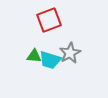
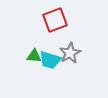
red square: moved 6 px right
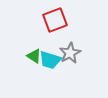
green triangle: rotated 28 degrees clockwise
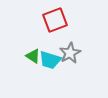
green triangle: moved 1 px left
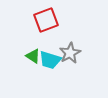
red square: moved 9 px left
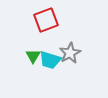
green triangle: rotated 28 degrees clockwise
